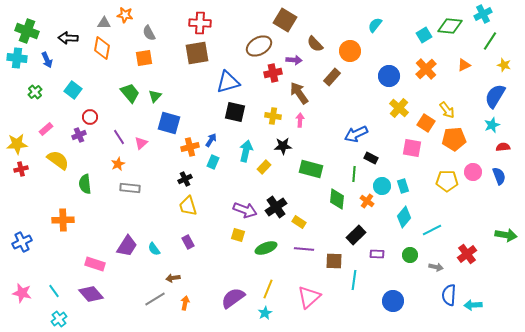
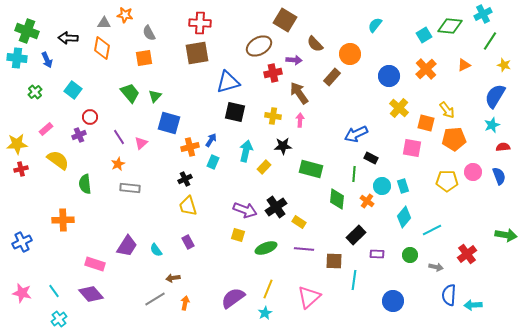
orange circle at (350, 51): moved 3 px down
orange square at (426, 123): rotated 18 degrees counterclockwise
cyan semicircle at (154, 249): moved 2 px right, 1 px down
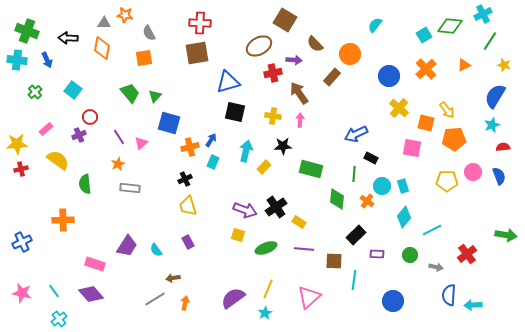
cyan cross at (17, 58): moved 2 px down
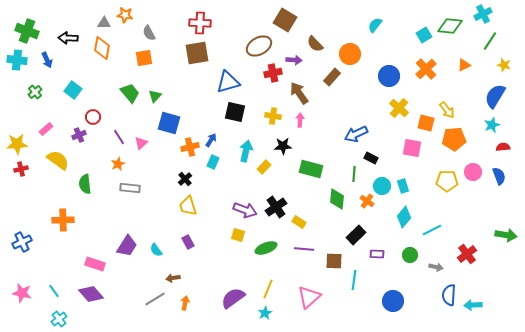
red circle at (90, 117): moved 3 px right
black cross at (185, 179): rotated 16 degrees counterclockwise
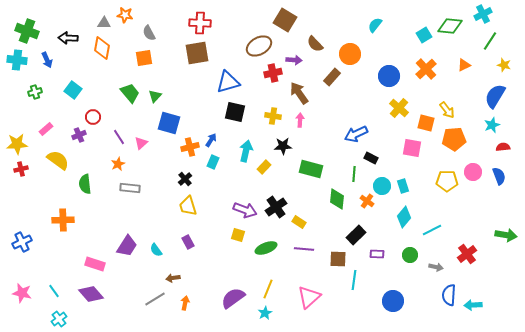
green cross at (35, 92): rotated 24 degrees clockwise
brown square at (334, 261): moved 4 px right, 2 px up
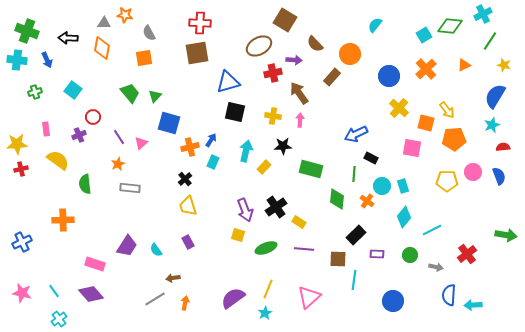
pink rectangle at (46, 129): rotated 56 degrees counterclockwise
purple arrow at (245, 210): rotated 50 degrees clockwise
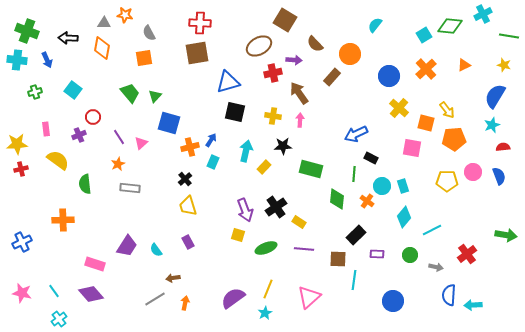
green line at (490, 41): moved 19 px right, 5 px up; rotated 66 degrees clockwise
